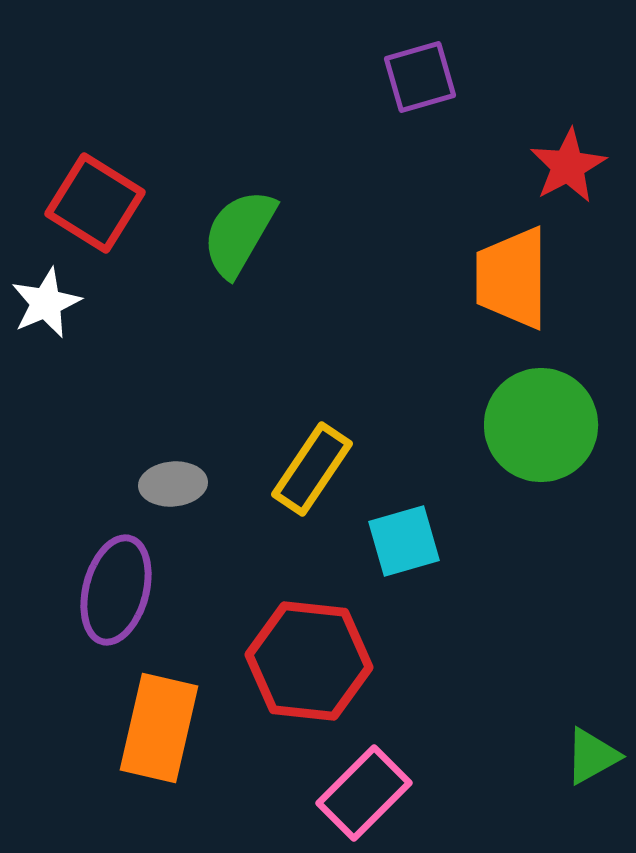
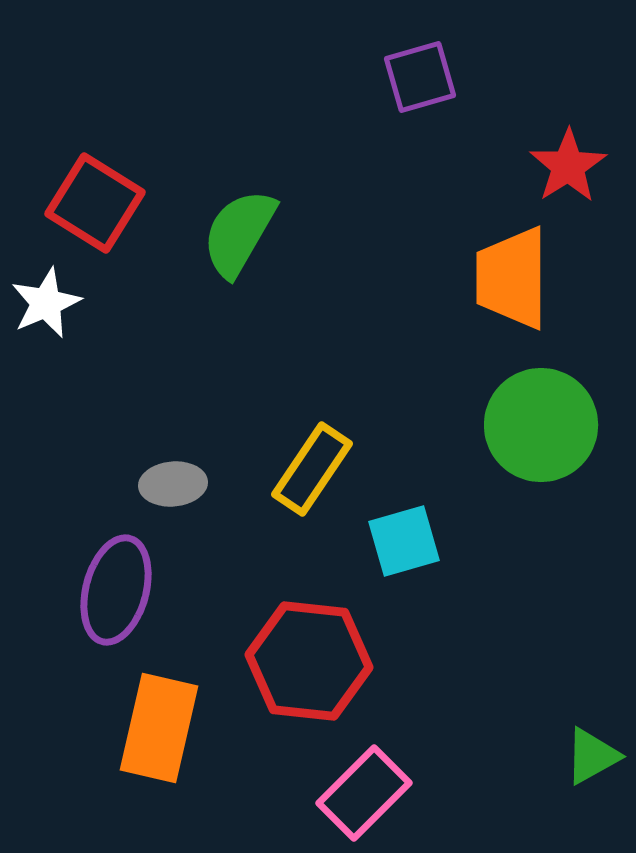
red star: rotated 4 degrees counterclockwise
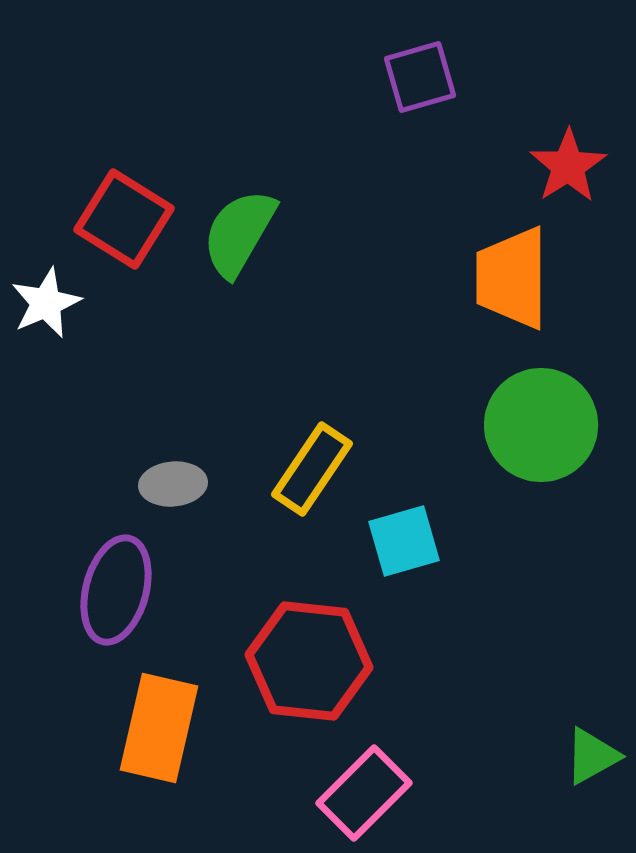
red square: moved 29 px right, 16 px down
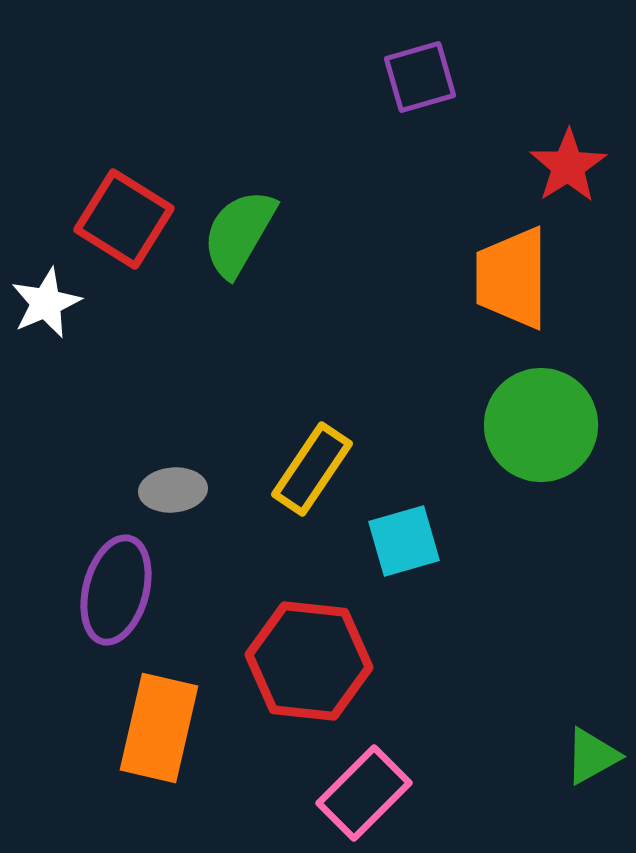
gray ellipse: moved 6 px down
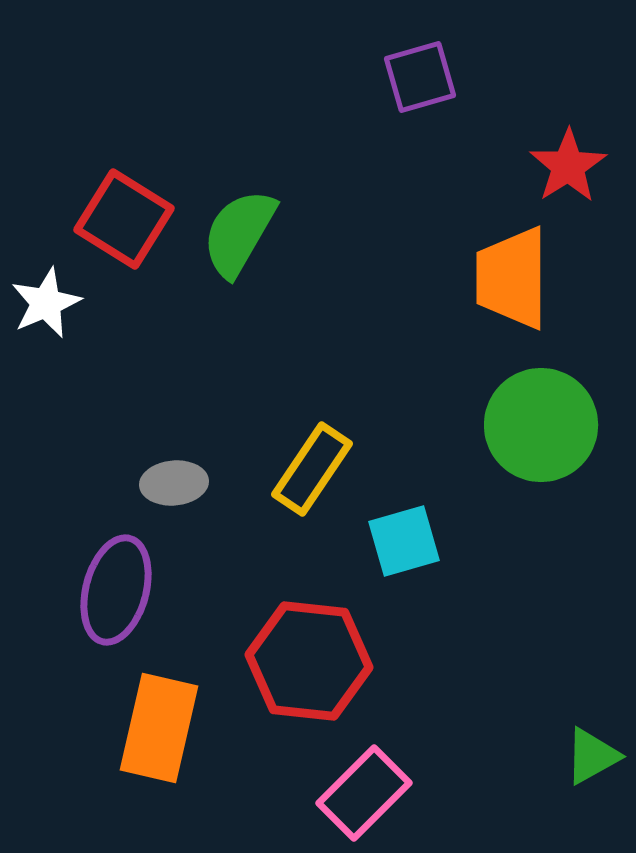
gray ellipse: moved 1 px right, 7 px up
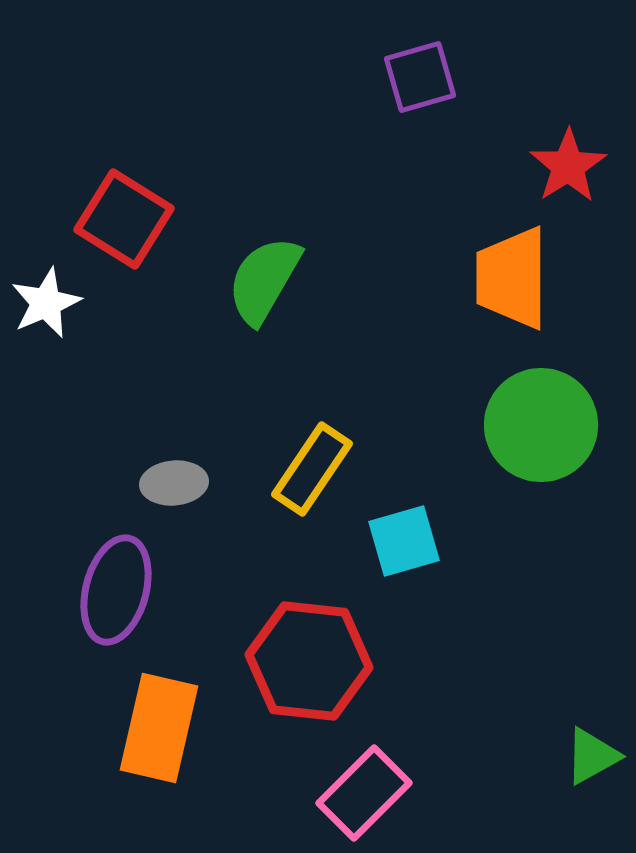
green semicircle: moved 25 px right, 47 px down
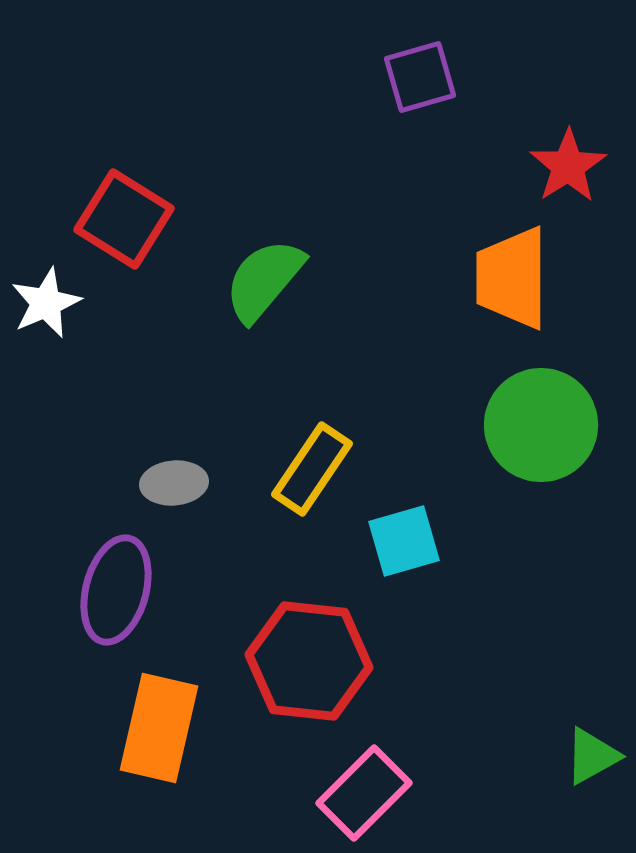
green semicircle: rotated 10 degrees clockwise
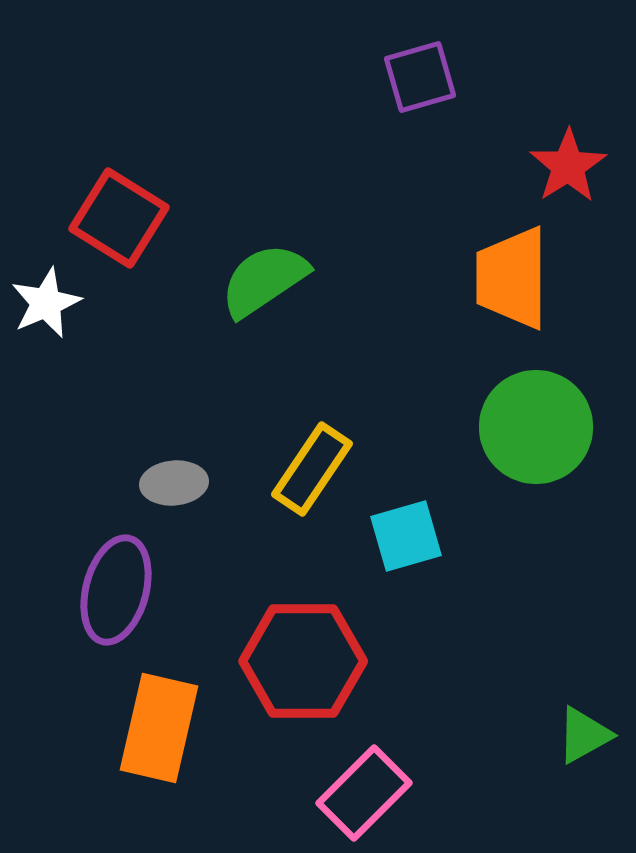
red square: moved 5 px left, 1 px up
green semicircle: rotated 16 degrees clockwise
green circle: moved 5 px left, 2 px down
cyan square: moved 2 px right, 5 px up
red hexagon: moved 6 px left; rotated 6 degrees counterclockwise
green triangle: moved 8 px left, 21 px up
